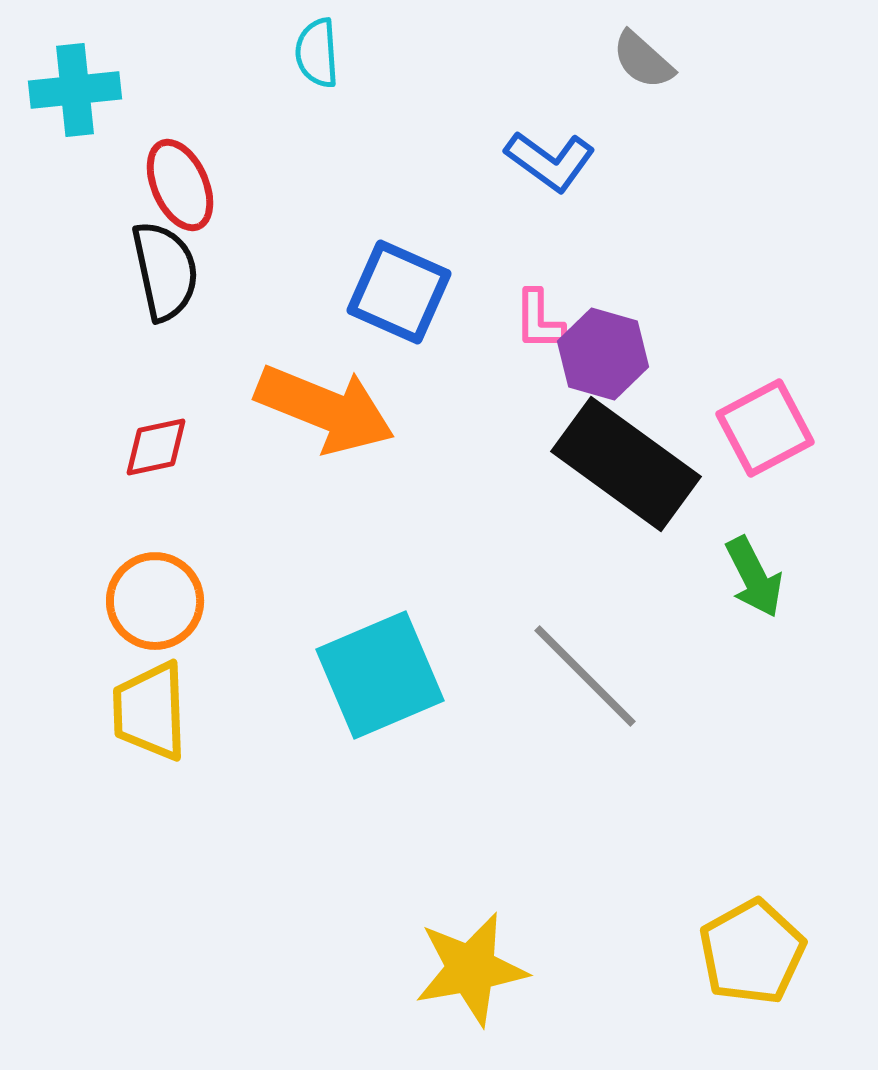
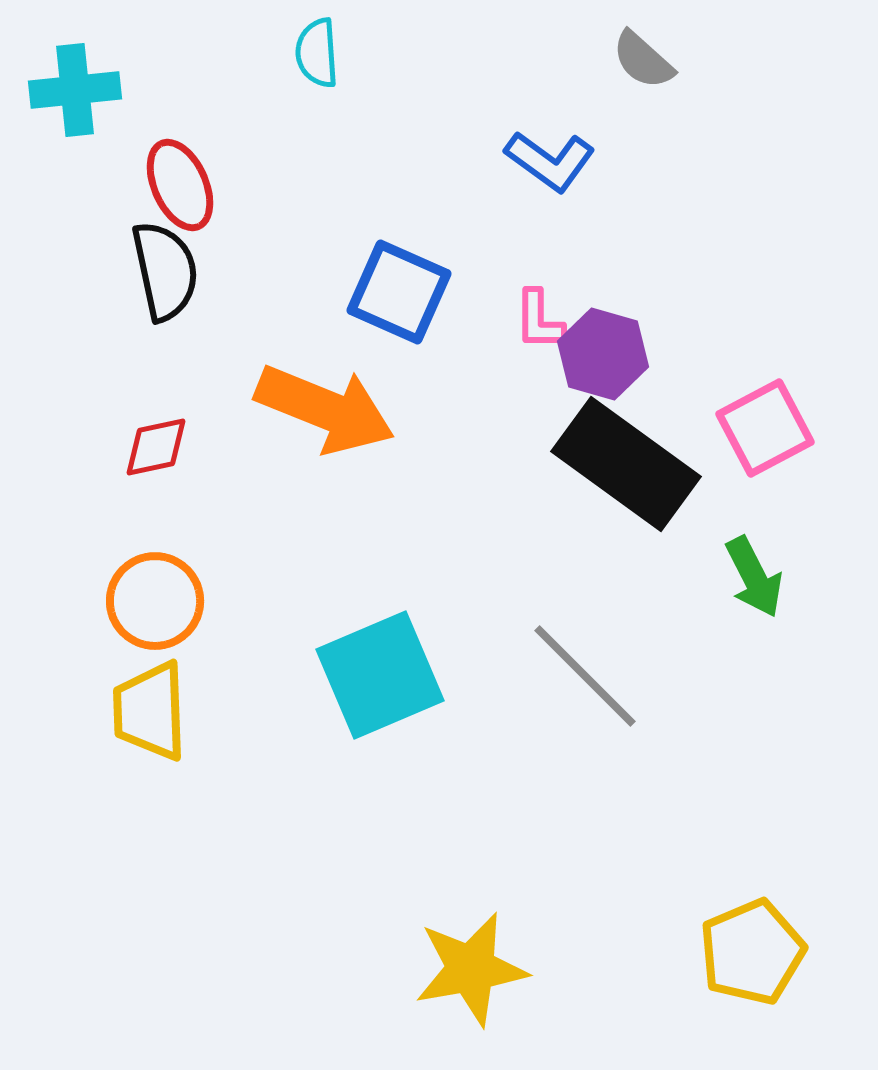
yellow pentagon: rotated 6 degrees clockwise
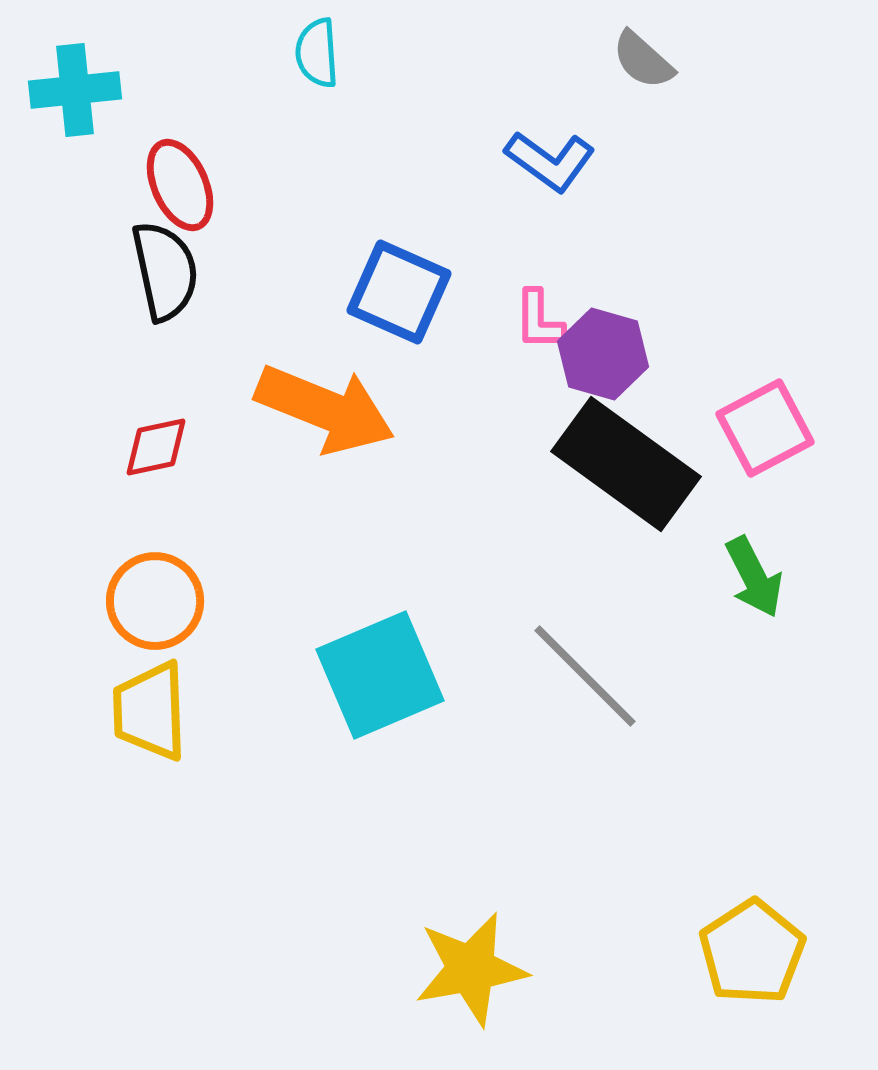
yellow pentagon: rotated 10 degrees counterclockwise
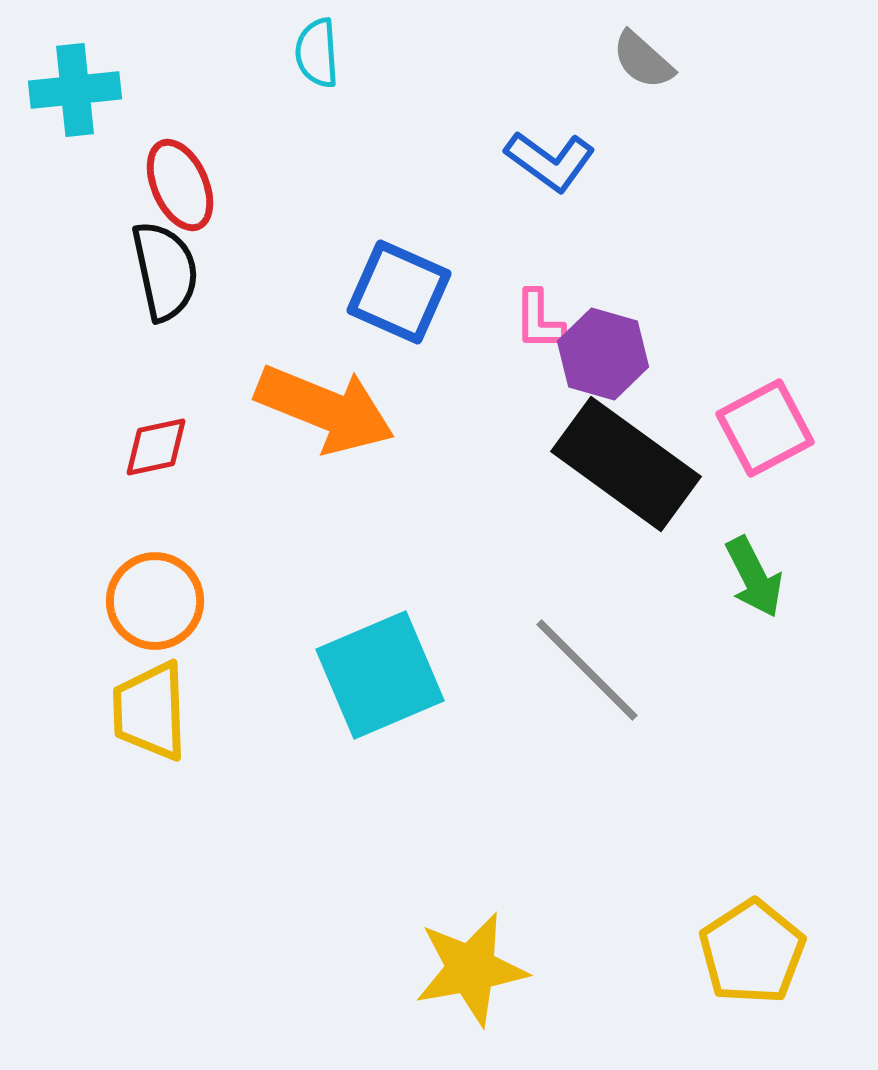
gray line: moved 2 px right, 6 px up
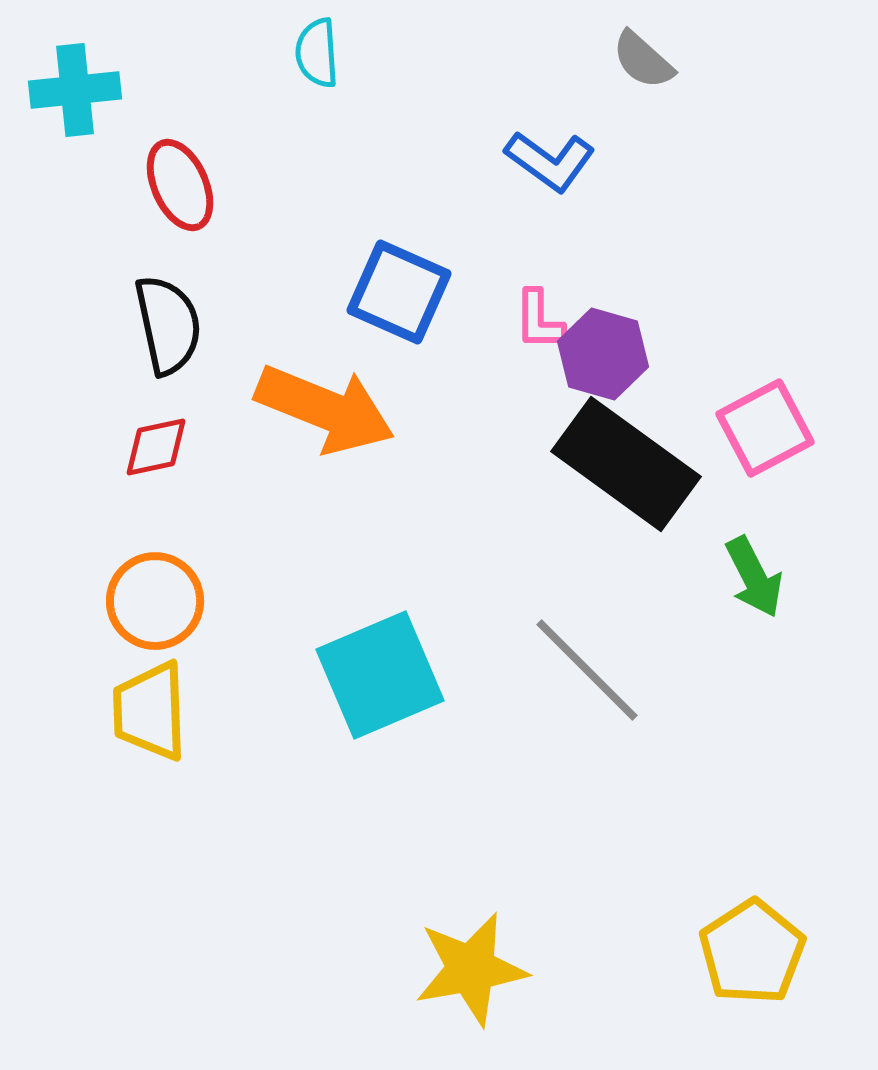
black semicircle: moved 3 px right, 54 px down
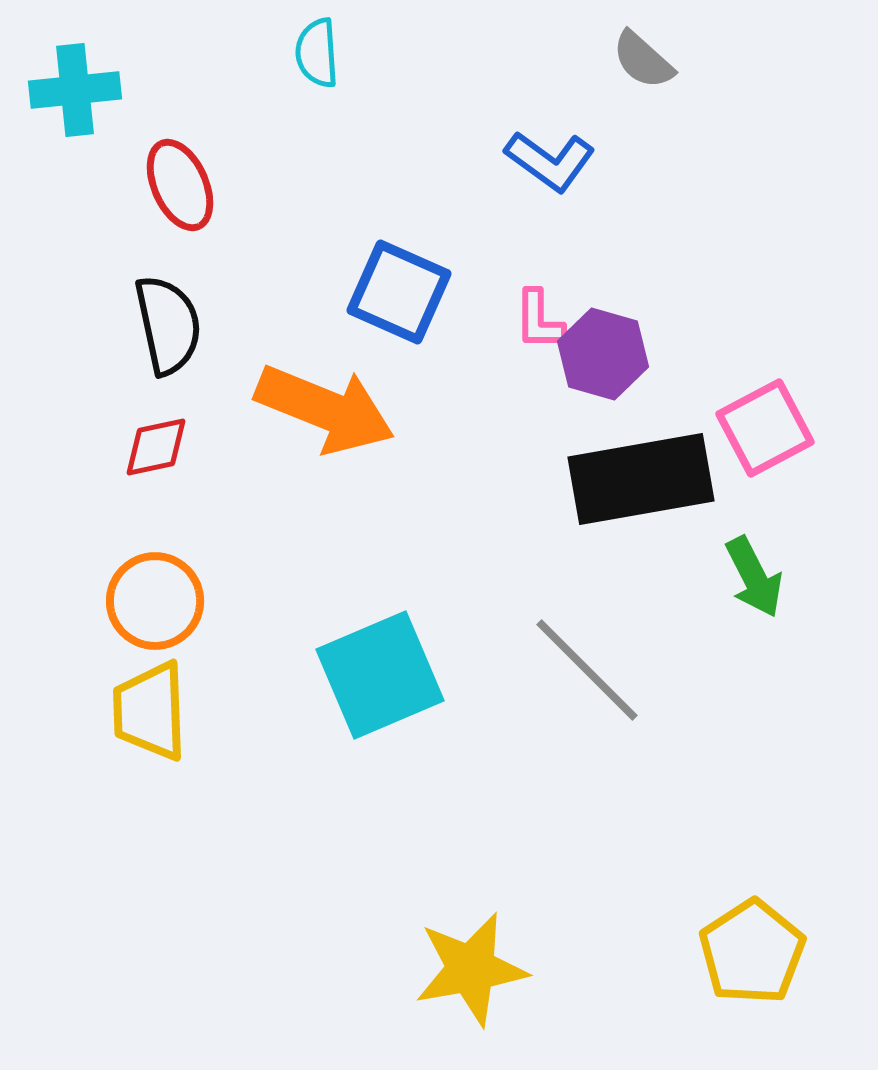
black rectangle: moved 15 px right, 15 px down; rotated 46 degrees counterclockwise
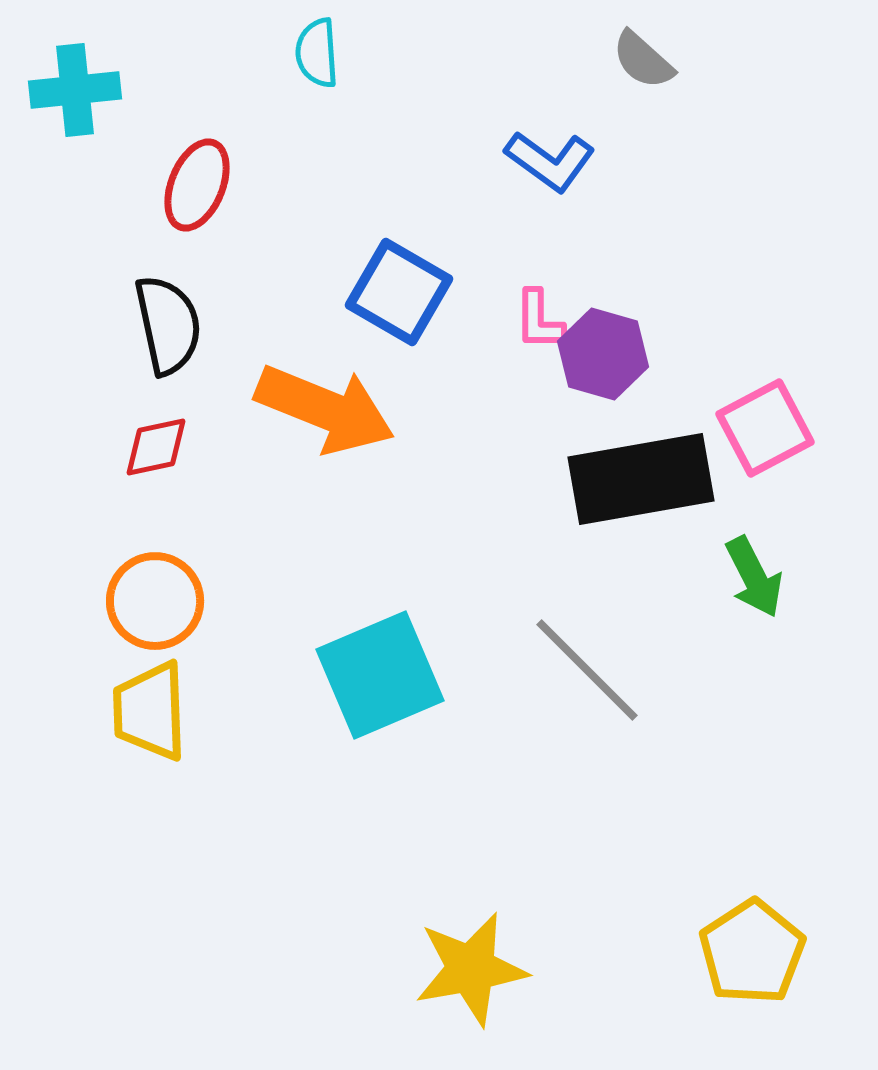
red ellipse: moved 17 px right; rotated 46 degrees clockwise
blue square: rotated 6 degrees clockwise
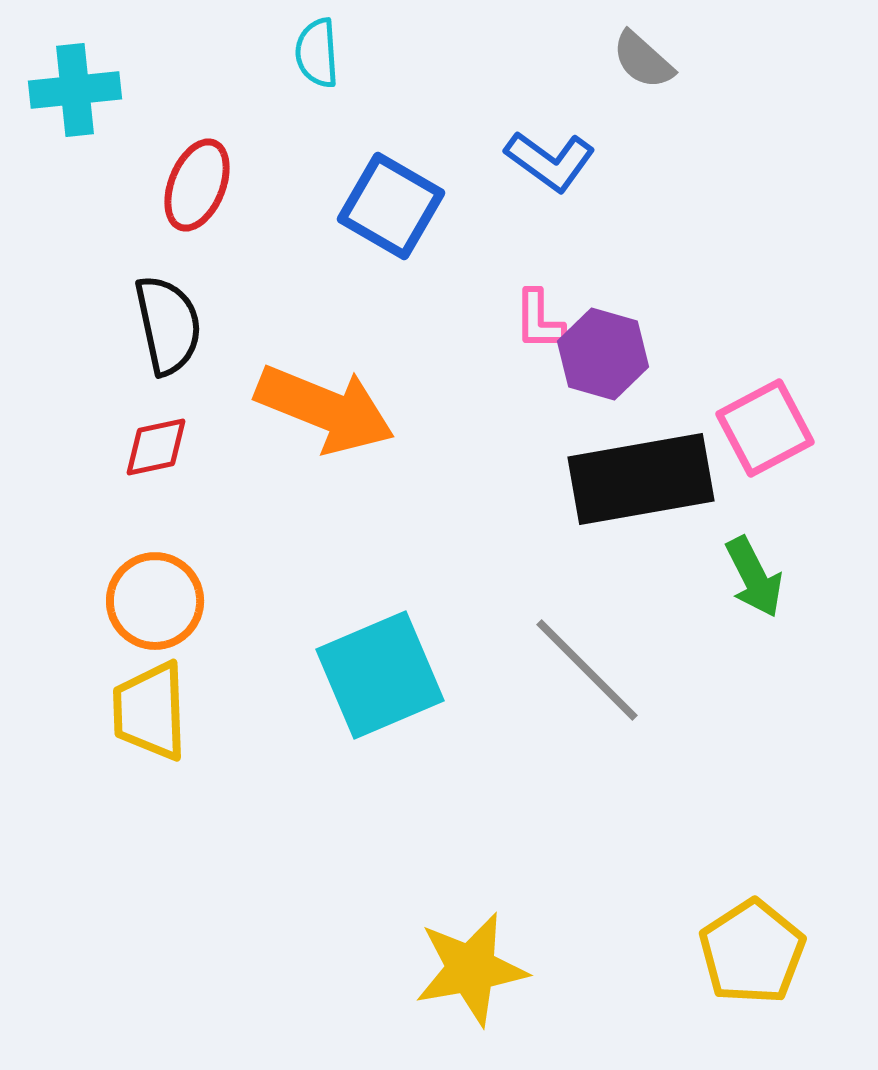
blue square: moved 8 px left, 86 px up
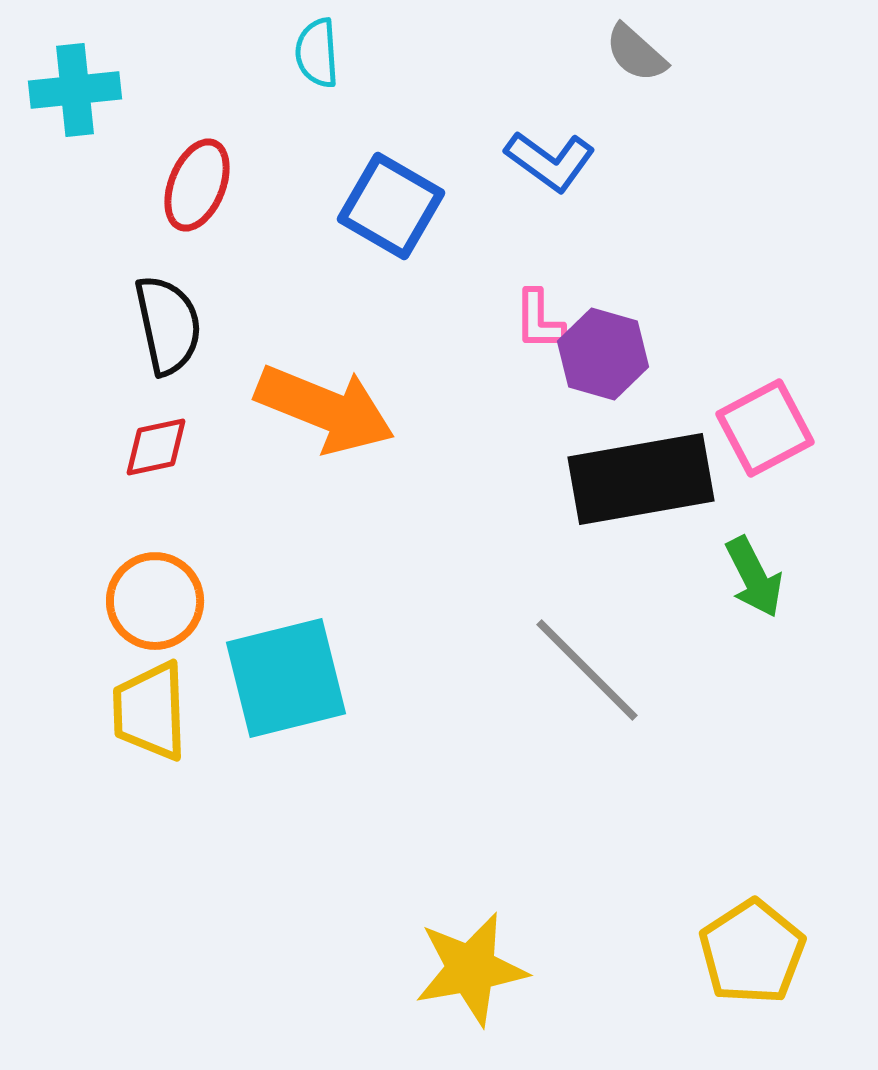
gray semicircle: moved 7 px left, 7 px up
cyan square: moved 94 px left, 3 px down; rotated 9 degrees clockwise
